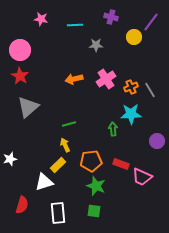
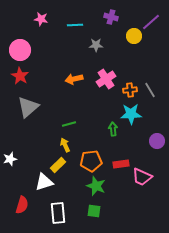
purple line: rotated 12 degrees clockwise
yellow circle: moved 1 px up
orange cross: moved 1 px left, 3 px down; rotated 16 degrees clockwise
red rectangle: rotated 28 degrees counterclockwise
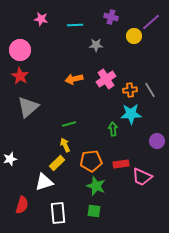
yellow rectangle: moved 1 px left, 2 px up
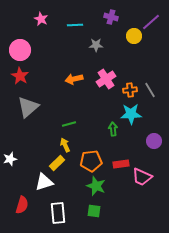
pink star: rotated 16 degrees clockwise
purple circle: moved 3 px left
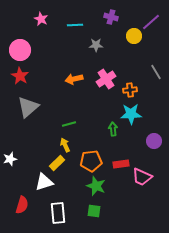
gray line: moved 6 px right, 18 px up
